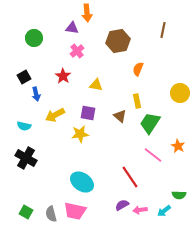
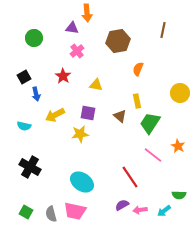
black cross: moved 4 px right, 9 px down
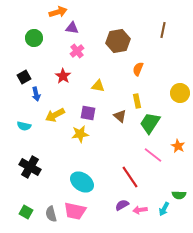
orange arrow: moved 29 px left, 1 px up; rotated 102 degrees counterclockwise
yellow triangle: moved 2 px right, 1 px down
cyan arrow: moved 2 px up; rotated 24 degrees counterclockwise
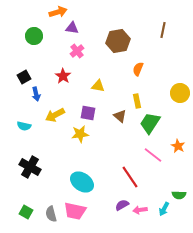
green circle: moved 2 px up
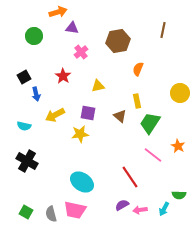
pink cross: moved 4 px right, 1 px down
yellow triangle: rotated 24 degrees counterclockwise
black cross: moved 3 px left, 6 px up
pink trapezoid: moved 1 px up
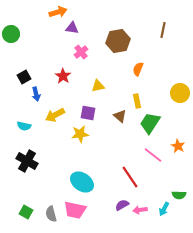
green circle: moved 23 px left, 2 px up
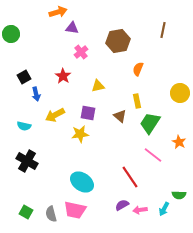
orange star: moved 1 px right, 4 px up
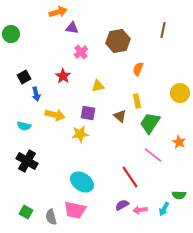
yellow arrow: rotated 138 degrees counterclockwise
gray semicircle: moved 3 px down
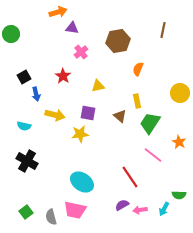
green square: rotated 24 degrees clockwise
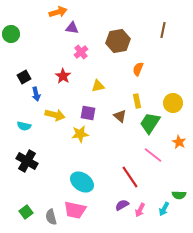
yellow circle: moved 7 px left, 10 px down
pink arrow: rotated 56 degrees counterclockwise
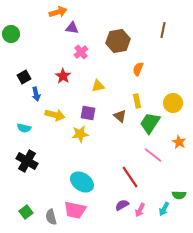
cyan semicircle: moved 2 px down
